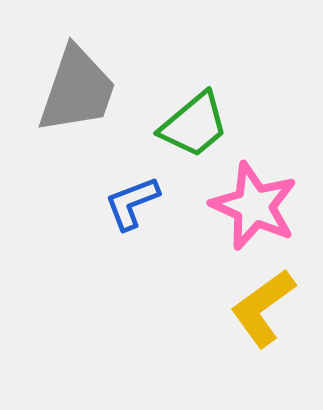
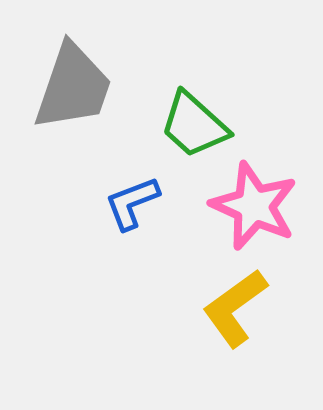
gray trapezoid: moved 4 px left, 3 px up
green trapezoid: rotated 82 degrees clockwise
yellow L-shape: moved 28 px left
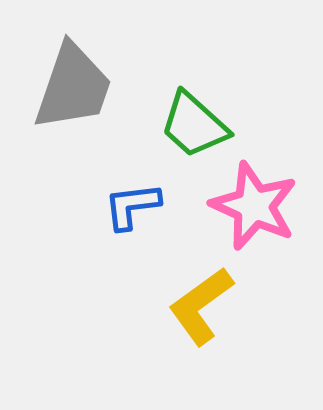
blue L-shape: moved 3 px down; rotated 14 degrees clockwise
yellow L-shape: moved 34 px left, 2 px up
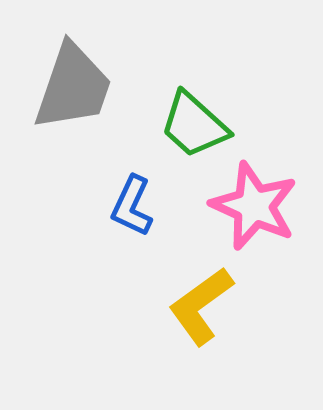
blue L-shape: rotated 58 degrees counterclockwise
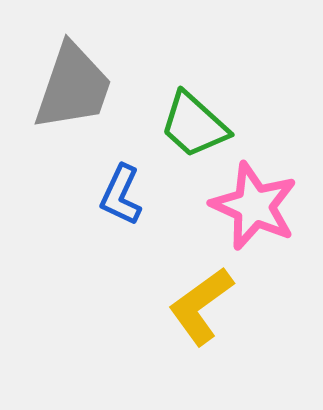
blue L-shape: moved 11 px left, 11 px up
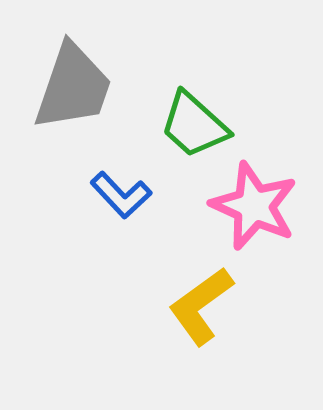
blue L-shape: rotated 68 degrees counterclockwise
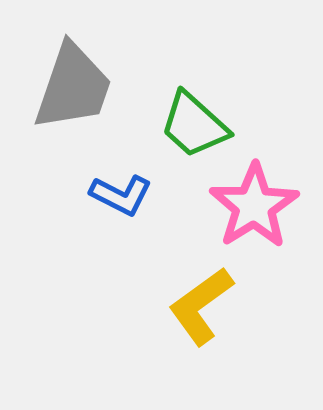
blue L-shape: rotated 20 degrees counterclockwise
pink star: rotated 16 degrees clockwise
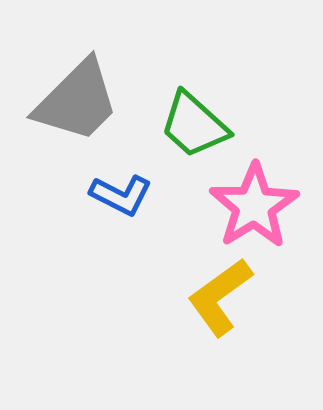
gray trapezoid: moved 4 px right, 14 px down; rotated 26 degrees clockwise
yellow L-shape: moved 19 px right, 9 px up
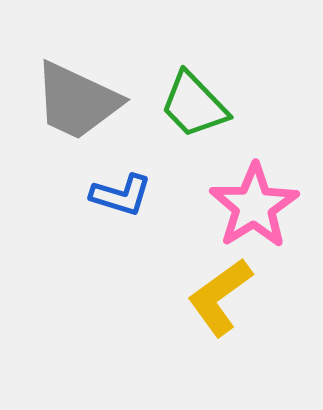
gray trapezoid: rotated 70 degrees clockwise
green trapezoid: moved 20 px up; rotated 4 degrees clockwise
blue L-shape: rotated 10 degrees counterclockwise
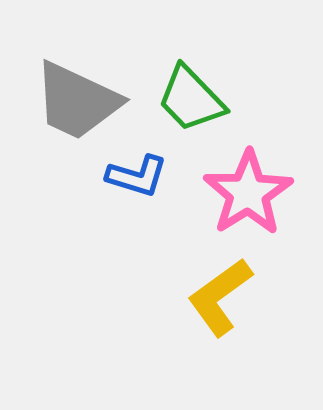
green trapezoid: moved 3 px left, 6 px up
blue L-shape: moved 16 px right, 19 px up
pink star: moved 6 px left, 13 px up
